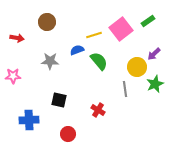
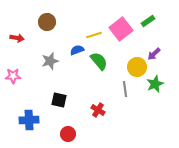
gray star: rotated 18 degrees counterclockwise
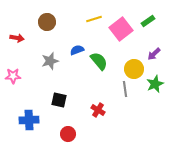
yellow line: moved 16 px up
yellow circle: moved 3 px left, 2 px down
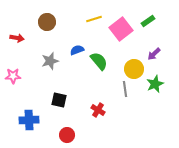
red circle: moved 1 px left, 1 px down
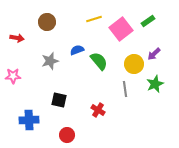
yellow circle: moved 5 px up
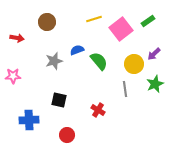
gray star: moved 4 px right
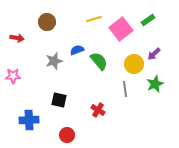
green rectangle: moved 1 px up
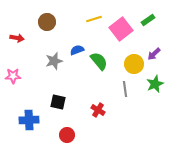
black square: moved 1 px left, 2 px down
